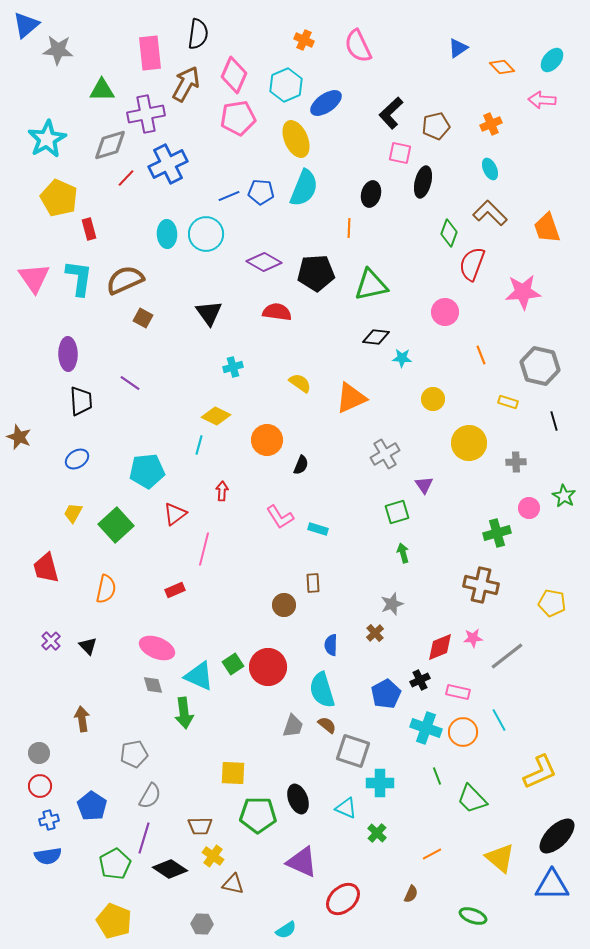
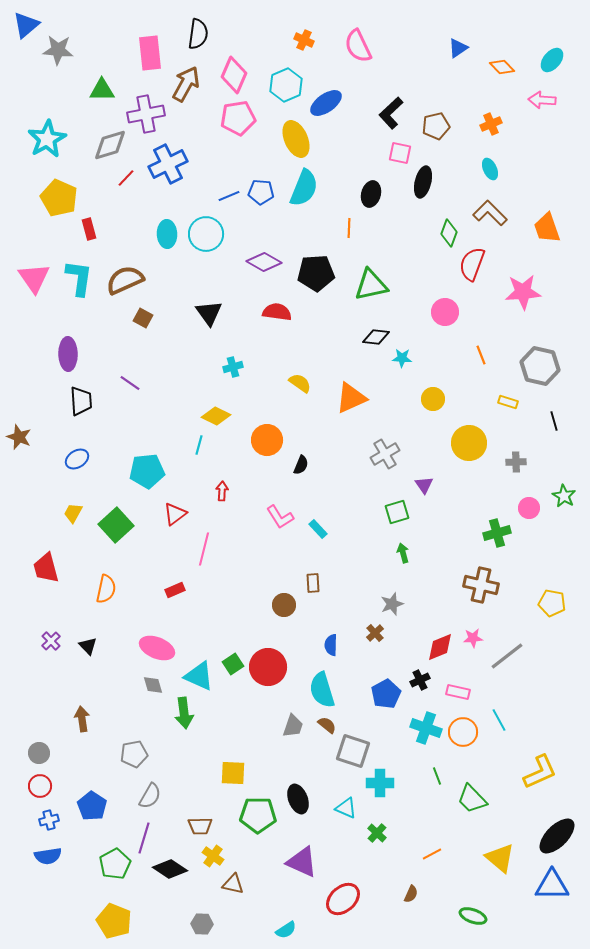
cyan rectangle at (318, 529): rotated 30 degrees clockwise
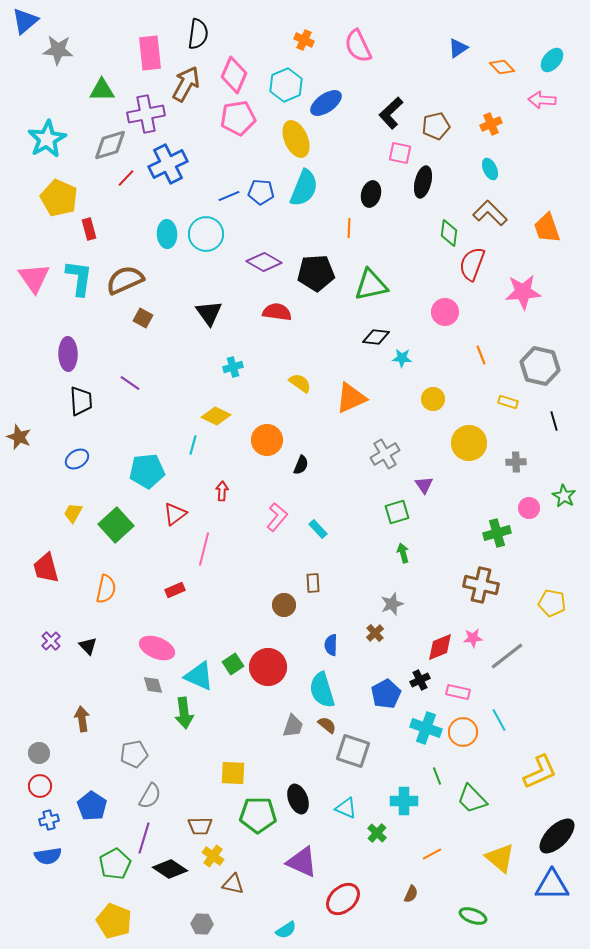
blue triangle at (26, 25): moved 1 px left, 4 px up
green diamond at (449, 233): rotated 12 degrees counterclockwise
cyan line at (199, 445): moved 6 px left
pink L-shape at (280, 517): moved 3 px left; rotated 108 degrees counterclockwise
cyan cross at (380, 783): moved 24 px right, 18 px down
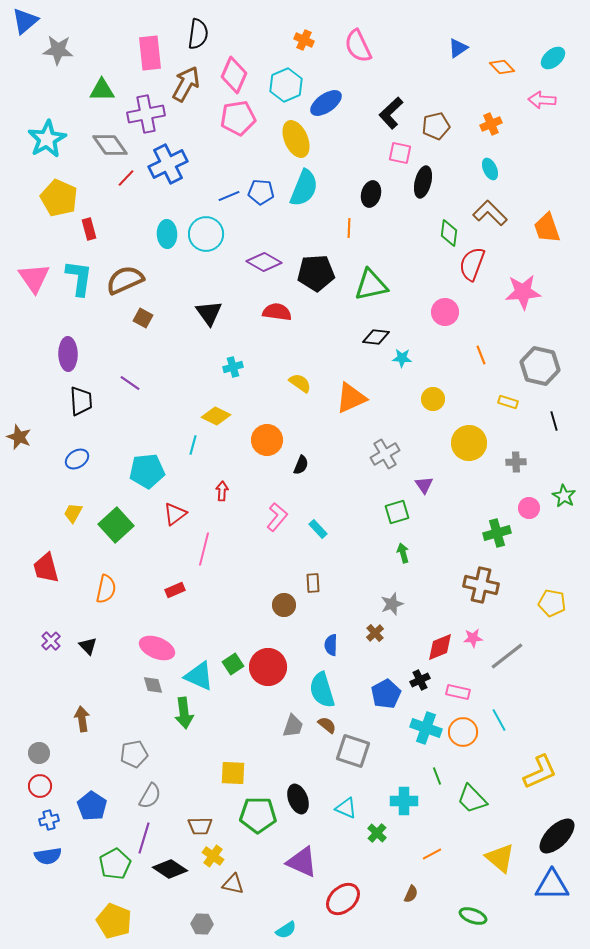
cyan ellipse at (552, 60): moved 1 px right, 2 px up; rotated 10 degrees clockwise
gray diamond at (110, 145): rotated 72 degrees clockwise
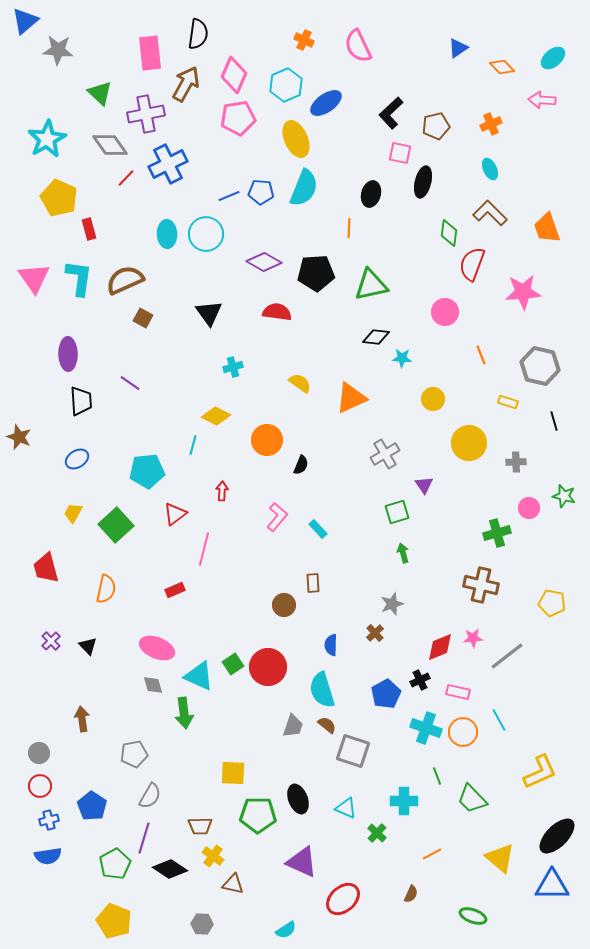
green triangle at (102, 90): moved 2 px left, 3 px down; rotated 44 degrees clockwise
green star at (564, 496): rotated 15 degrees counterclockwise
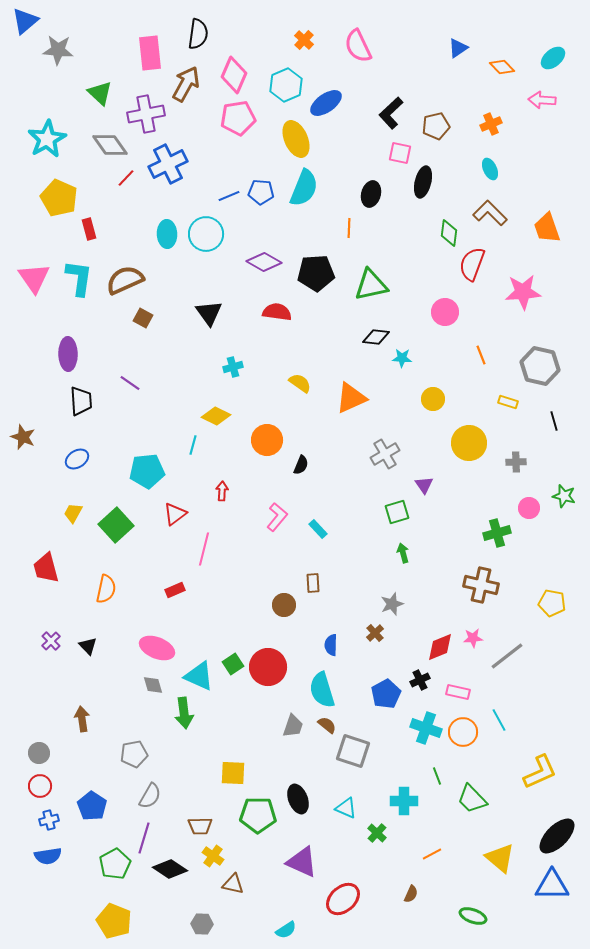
orange cross at (304, 40): rotated 18 degrees clockwise
brown star at (19, 437): moved 4 px right
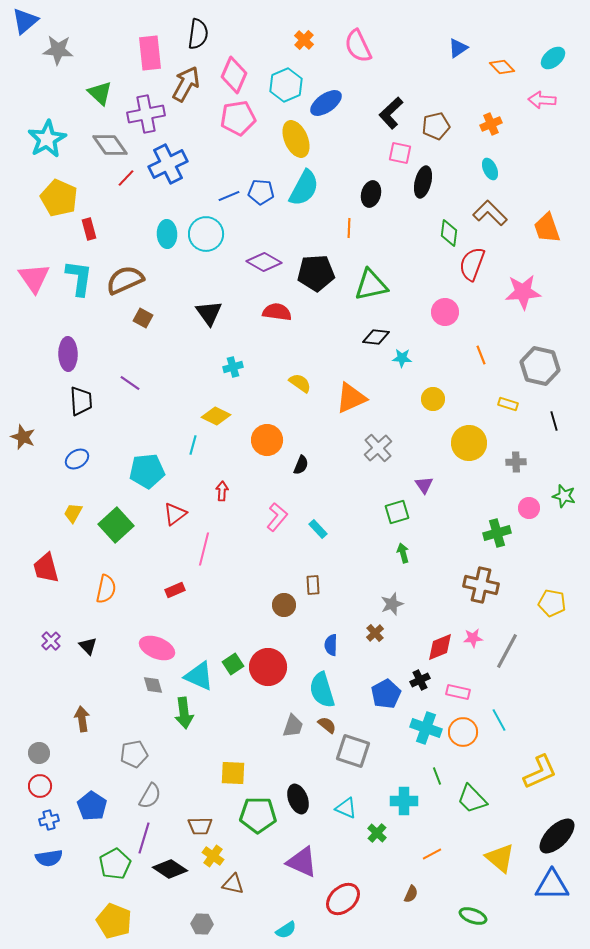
cyan semicircle at (304, 188): rotated 6 degrees clockwise
yellow rectangle at (508, 402): moved 2 px down
gray cross at (385, 454): moved 7 px left, 6 px up; rotated 12 degrees counterclockwise
brown rectangle at (313, 583): moved 2 px down
gray line at (507, 656): moved 5 px up; rotated 24 degrees counterclockwise
blue semicircle at (48, 856): moved 1 px right, 2 px down
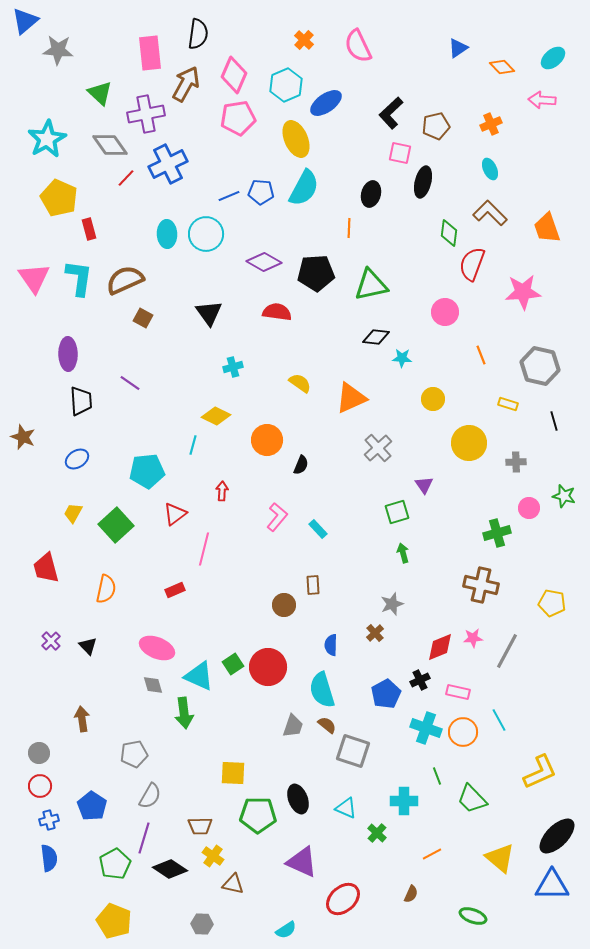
blue semicircle at (49, 858): rotated 88 degrees counterclockwise
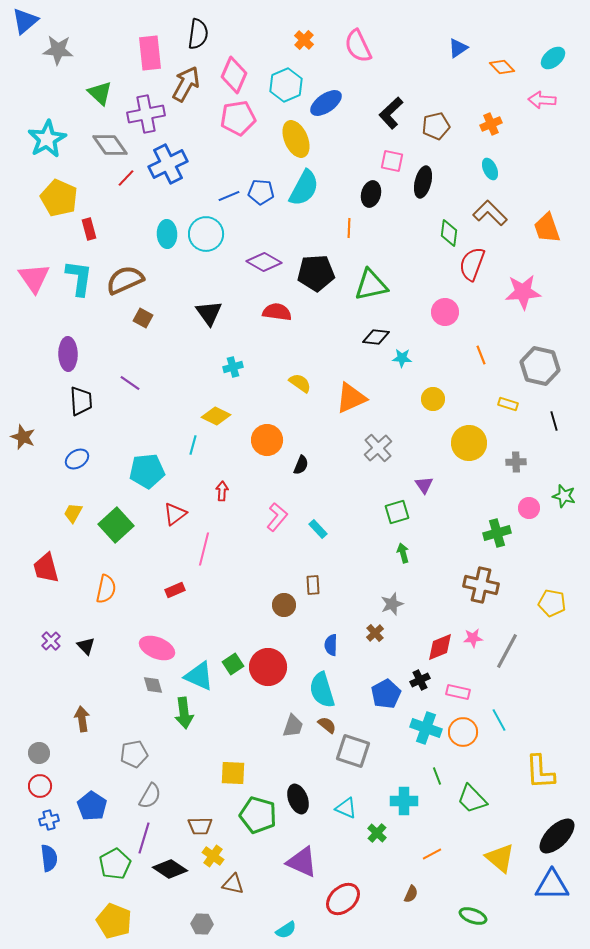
pink square at (400, 153): moved 8 px left, 8 px down
black triangle at (88, 646): moved 2 px left
yellow L-shape at (540, 772): rotated 111 degrees clockwise
green pentagon at (258, 815): rotated 15 degrees clockwise
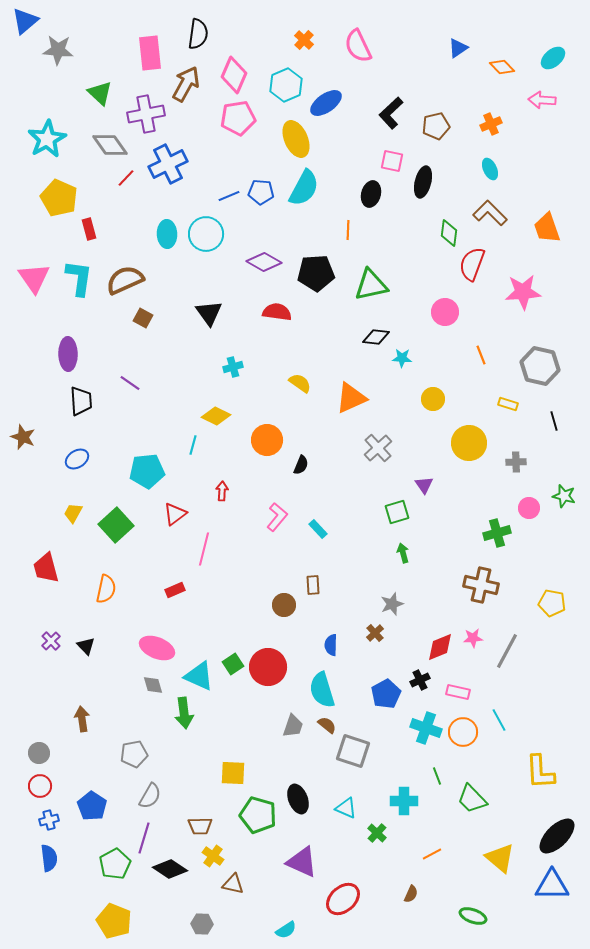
orange line at (349, 228): moved 1 px left, 2 px down
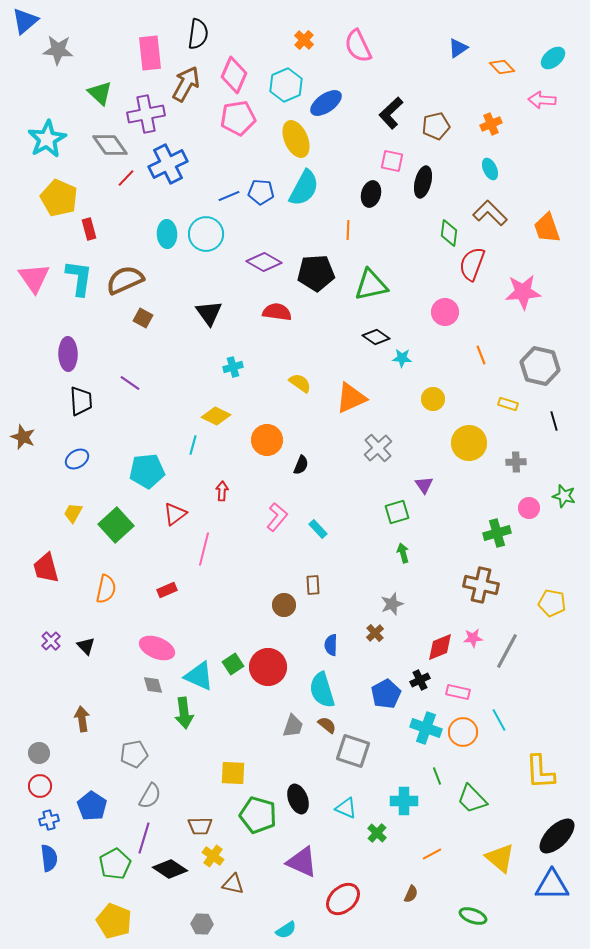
black diamond at (376, 337): rotated 28 degrees clockwise
red rectangle at (175, 590): moved 8 px left
